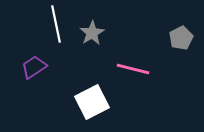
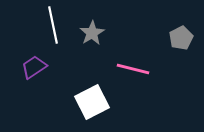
white line: moved 3 px left, 1 px down
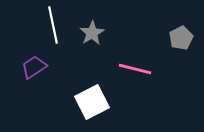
pink line: moved 2 px right
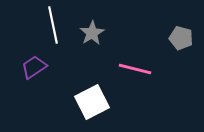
gray pentagon: rotated 30 degrees counterclockwise
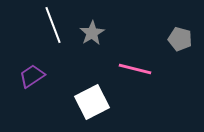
white line: rotated 9 degrees counterclockwise
gray pentagon: moved 1 px left, 1 px down
purple trapezoid: moved 2 px left, 9 px down
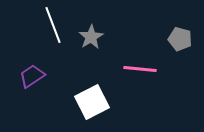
gray star: moved 1 px left, 4 px down
pink line: moved 5 px right; rotated 8 degrees counterclockwise
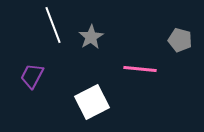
gray pentagon: moved 1 px down
purple trapezoid: rotated 28 degrees counterclockwise
